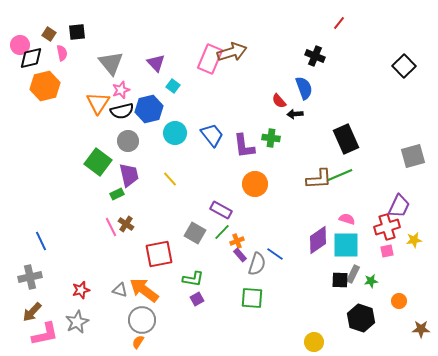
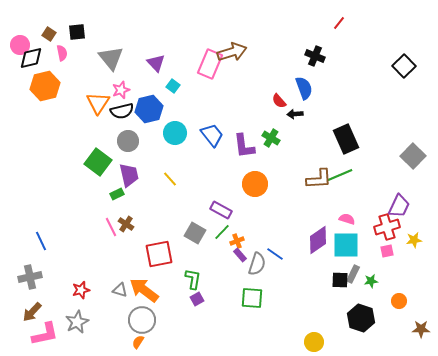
pink rectangle at (210, 59): moved 5 px down
gray triangle at (111, 63): moved 5 px up
green cross at (271, 138): rotated 24 degrees clockwise
gray square at (413, 156): rotated 30 degrees counterclockwise
green L-shape at (193, 279): rotated 90 degrees counterclockwise
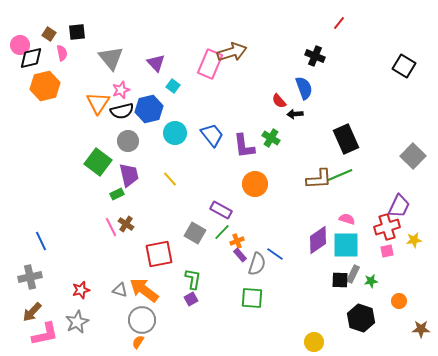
black square at (404, 66): rotated 15 degrees counterclockwise
purple square at (197, 299): moved 6 px left
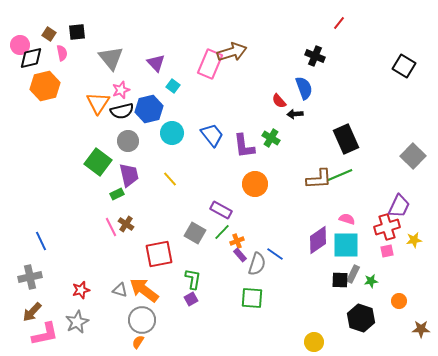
cyan circle at (175, 133): moved 3 px left
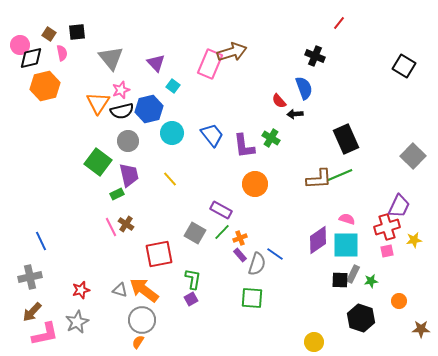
orange cross at (237, 241): moved 3 px right, 3 px up
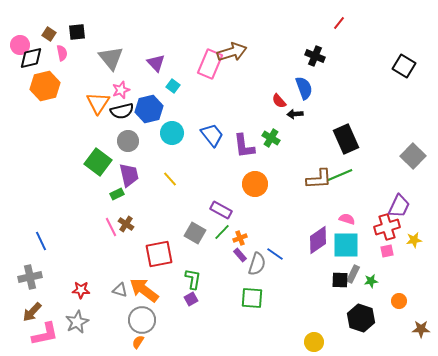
red star at (81, 290): rotated 18 degrees clockwise
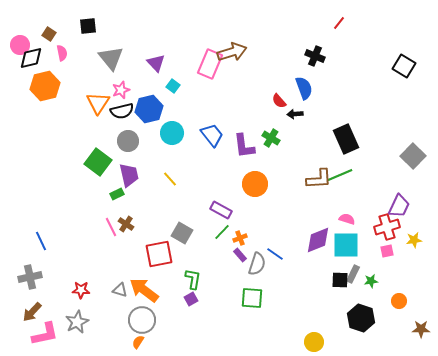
black square at (77, 32): moved 11 px right, 6 px up
gray square at (195, 233): moved 13 px left
purple diamond at (318, 240): rotated 12 degrees clockwise
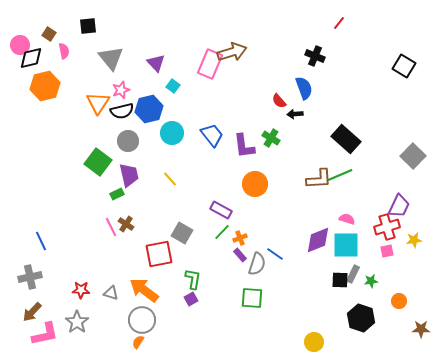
pink semicircle at (62, 53): moved 2 px right, 2 px up
black rectangle at (346, 139): rotated 24 degrees counterclockwise
gray triangle at (120, 290): moved 9 px left, 3 px down
gray star at (77, 322): rotated 10 degrees counterclockwise
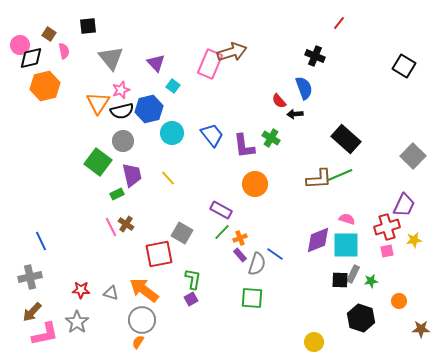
gray circle at (128, 141): moved 5 px left
purple trapezoid at (129, 175): moved 3 px right
yellow line at (170, 179): moved 2 px left, 1 px up
purple trapezoid at (399, 206): moved 5 px right, 1 px up
